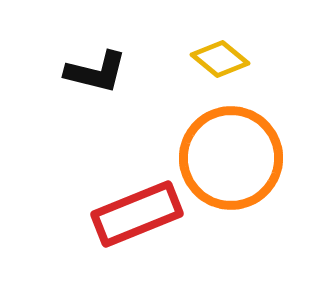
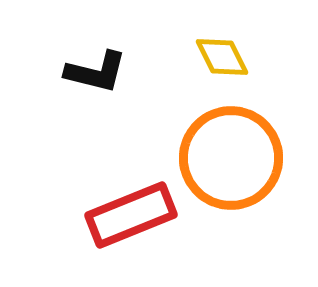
yellow diamond: moved 2 px right, 2 px up; rotated 24 degrees clockwise
red rectangle: moved 6 px left, 1 px down
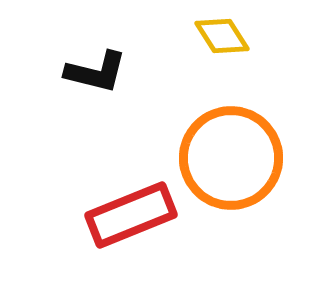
yellow diamond: moved 21 px up; rotated 6 degrees counterclockwise
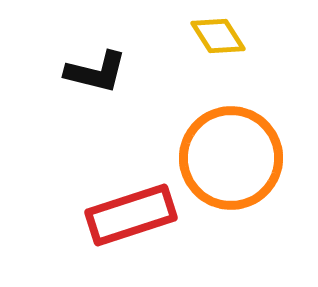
yellow diamond: moved 4 px left
red rectangle: rotated 4 degrees clockwise
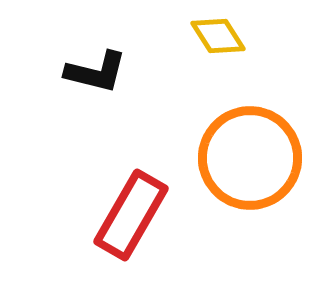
orange circle: moved 19 px right
red rectangle: rotated 42 degrees counterclockwise
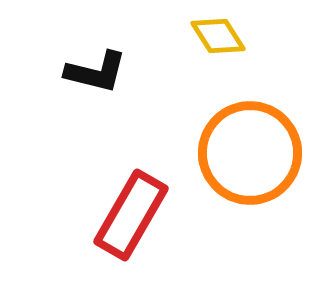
orange circle: moved 5 px up
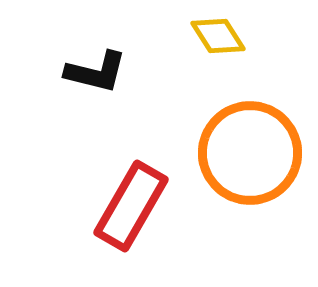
red rectangle: moved 9 px up
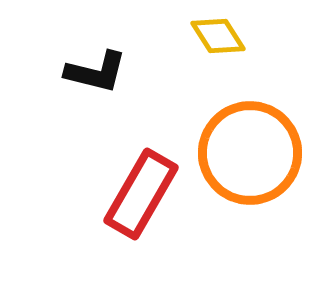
red rectangle: moved 10 px right, 12 px up
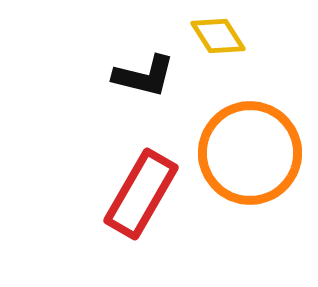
black L-shape: moved 48 px right, 4 px down
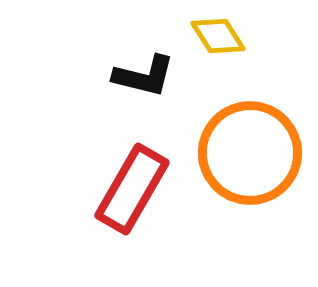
red rectangle: moved 9 px left, 5 px up
